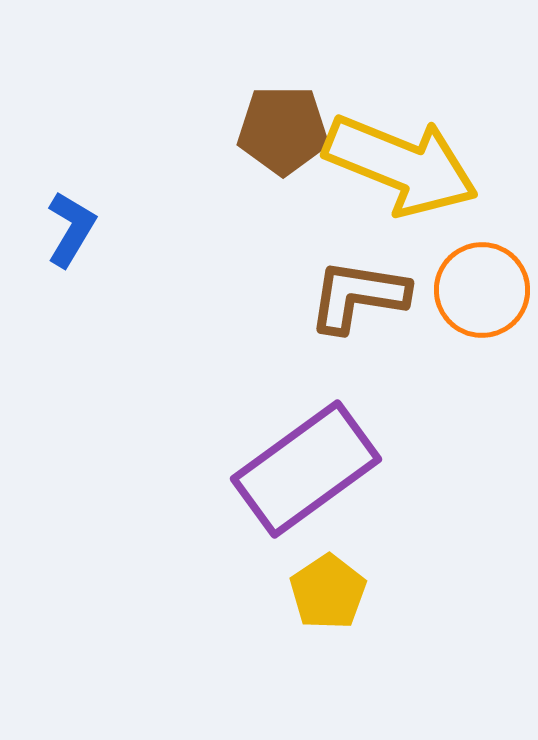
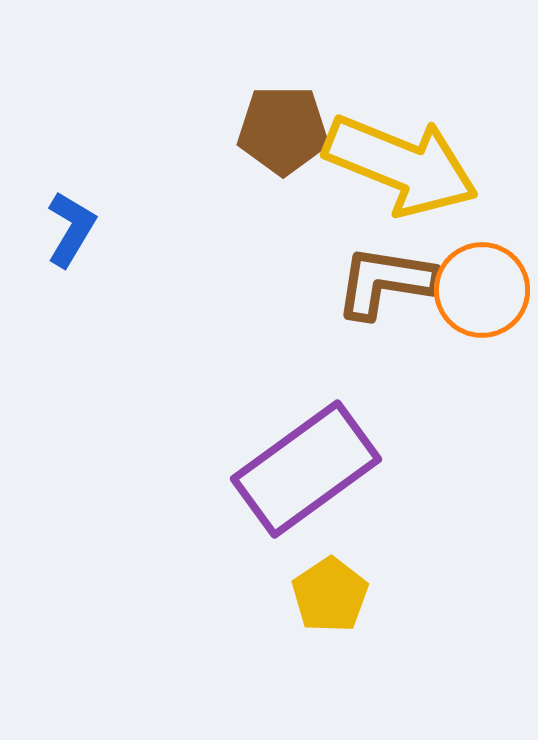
brown L-shape: moved 27 px right, 14 px up
yellow pentagon: moved 2 px right, 3 px down
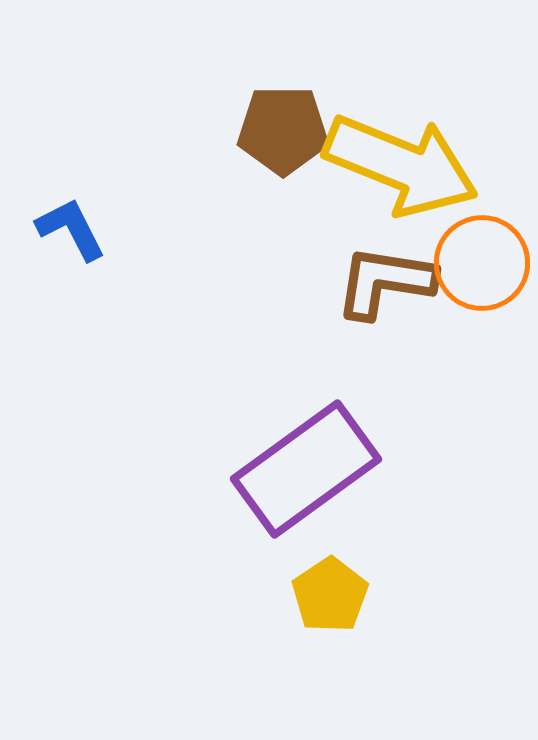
blue L-shape: rotated 58 degrees counterclockwise
orange circle: moved 27 px up
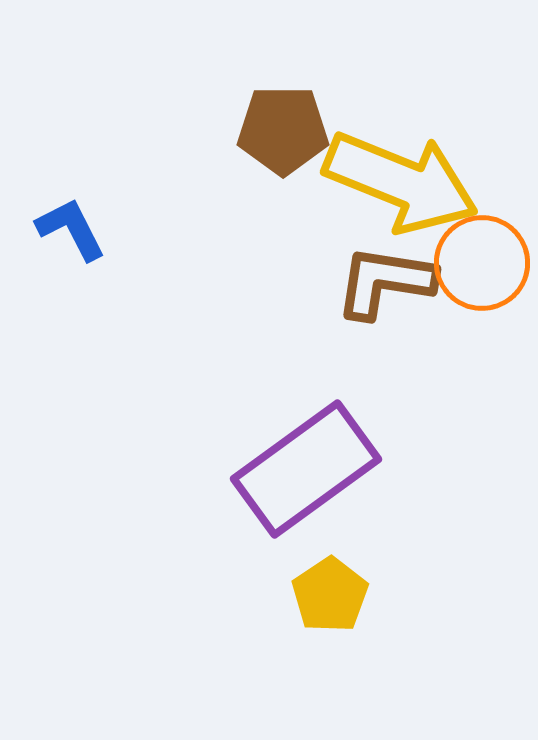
yellow arrow: moved 17 px down
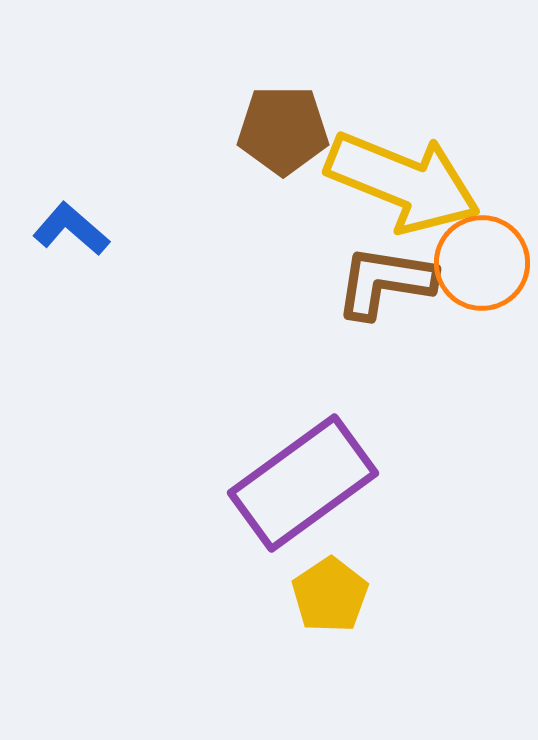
yellow arrow: moved 2 px right
blue L-shape: rotated 22 degrees counterclockwise
purple rectangle: moved 3 px left, 14 px down
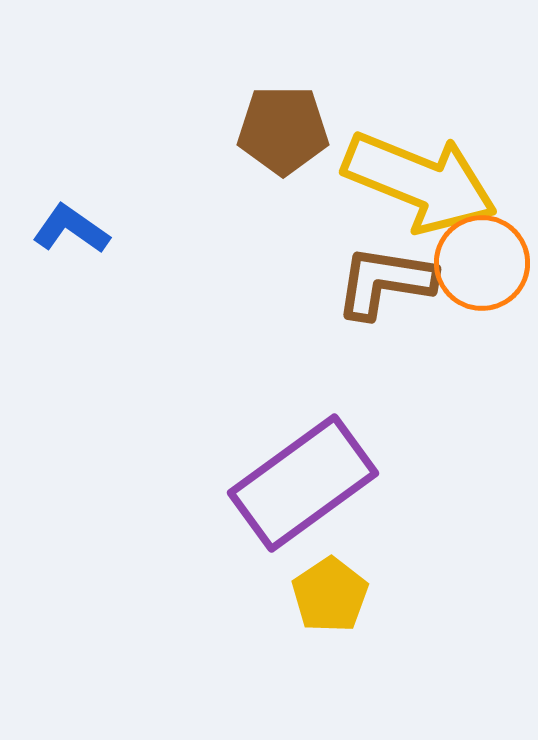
yellow arrow: moved 17 px right
blue L-shape: rotated 6 degrees counterclockwise
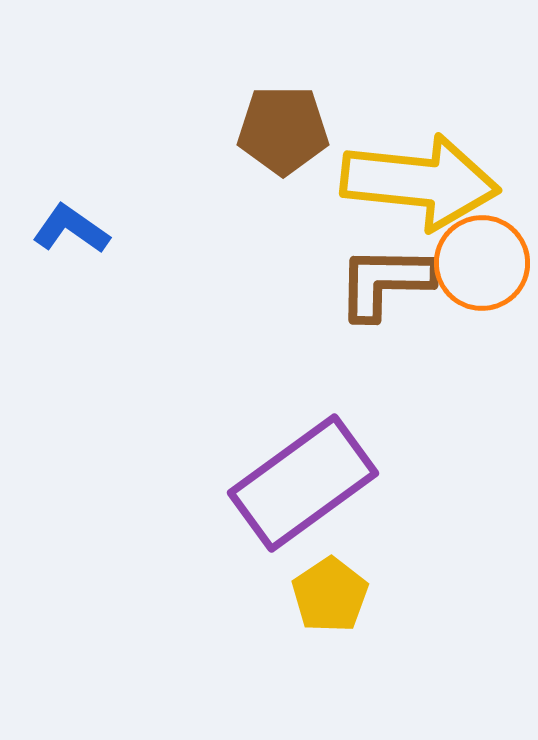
yellow arrow: rotated 16 degrees counterclockwise
brown L-shape: rotated 8 degrees counterclockwise
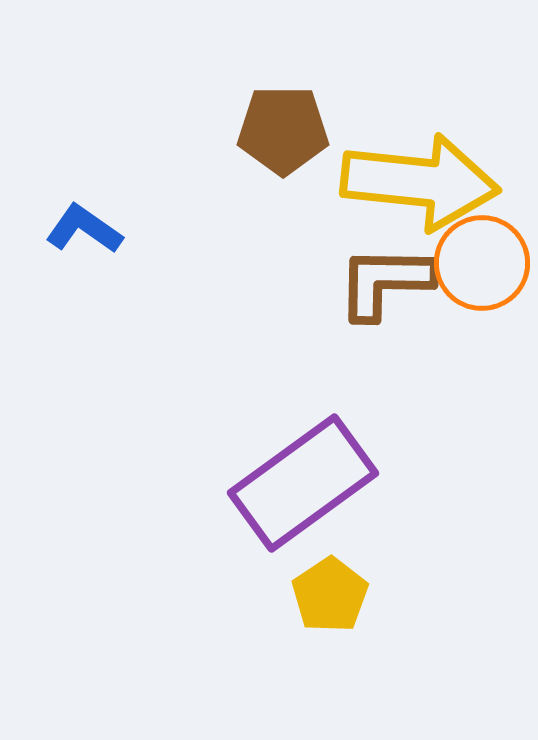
blue L-shape: moved 13 px right
